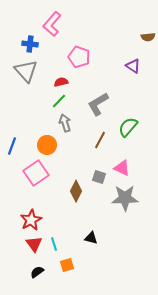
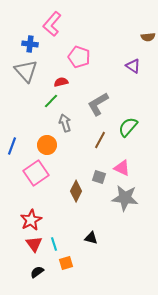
green line: moved 8 px left
gray star: rotated 8 degrees clockwise
orange square: moved 1 px left, 2 px up
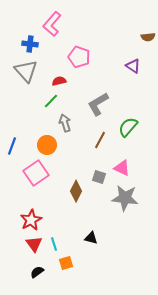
red semicircle: moved 2 px left, 1 px up
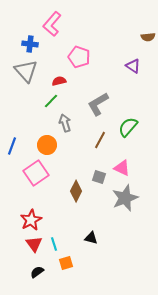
gray star: rotated 28 degrees counterclockwise
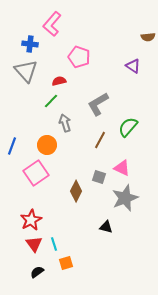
black triangle: moved 15 px right, 11 px up
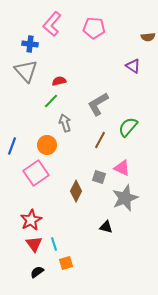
pink pentagon: moved 15 px right, 29 px up; rotated 15 degrees counterclockwise
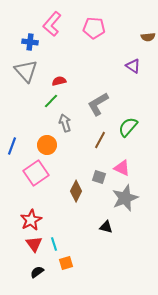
blue cross: moved 2 px up
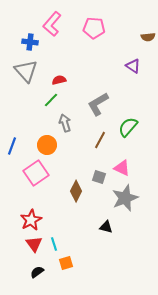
red semicircle: moved 1 px up
green line: moved 1 px up
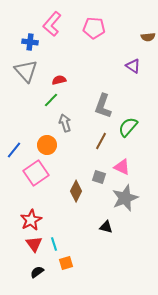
gray L-shape: moved 5 px right, 2 px down; rotated 40 degrees counterclockwise
brown line: moved 1 px right, 1 px down
blue line: moved 2 px right, 4 px down; rotated 18 degrees clockwise
pink triangle: moved 1 px up
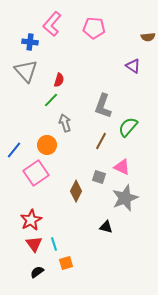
red semicircle: rotated 120 degrees clockwise
